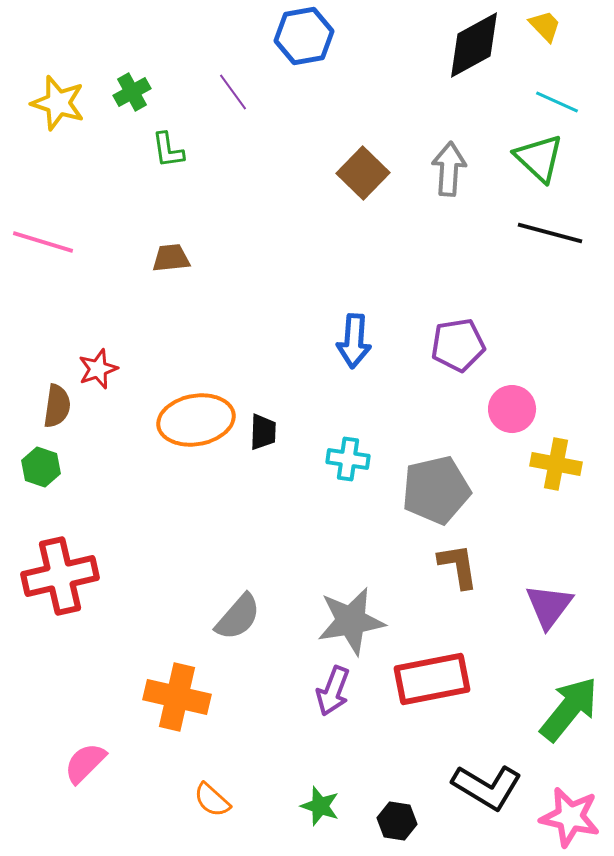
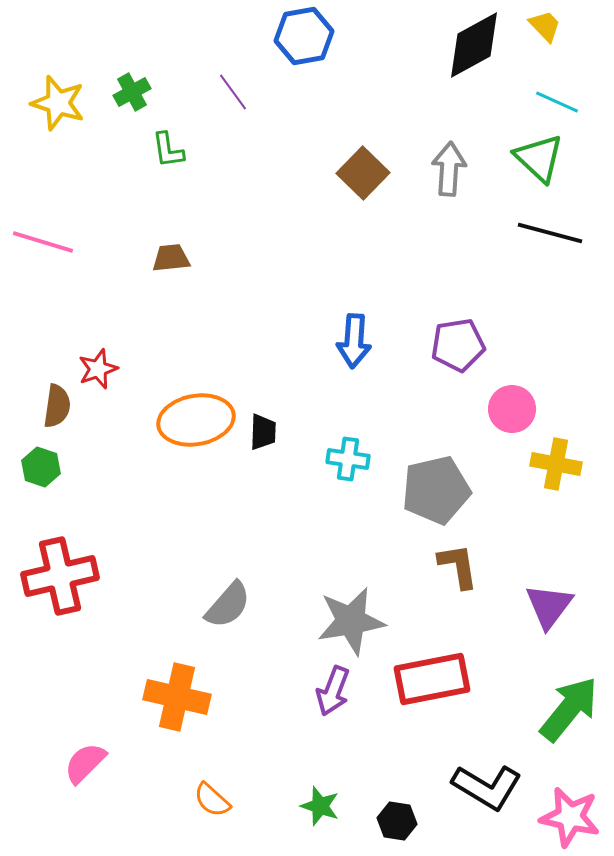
gray semicircle: moved 10 px left, 12 px up
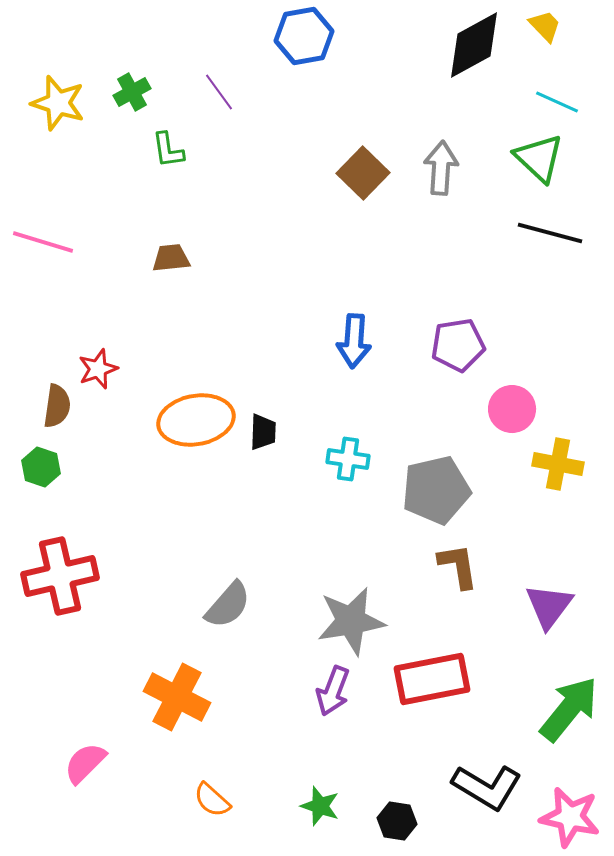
purple line: moved 14 px left
gray arrow: moved 8 px left, 1 px up
yellow cross: moved 2 px right
orange cross: rotated 14 degrees clockwise
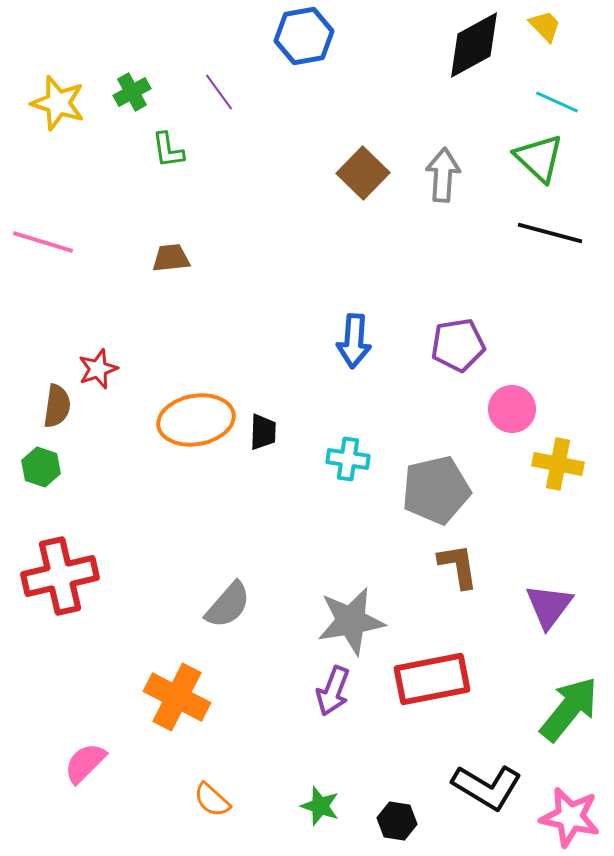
gray arrow: moved 2 px right, 7 px down
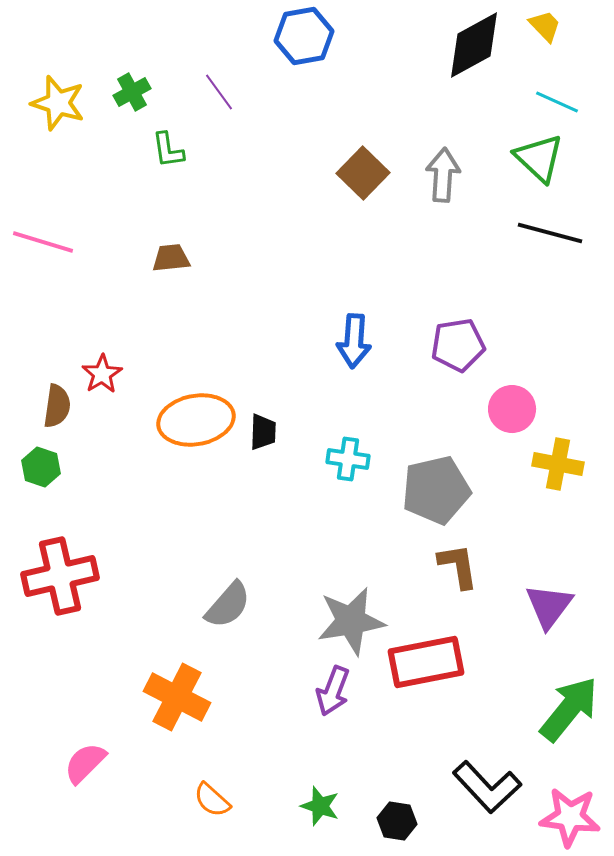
red star: moved 4 px right, 5 px down; rotated 12 degrees counterclockwise
red rectangle: moved 6 px left, 17 px up
black L-shape: rotated 16 degrees clockwise
pink star: rotated 6 degrees counterclockwise
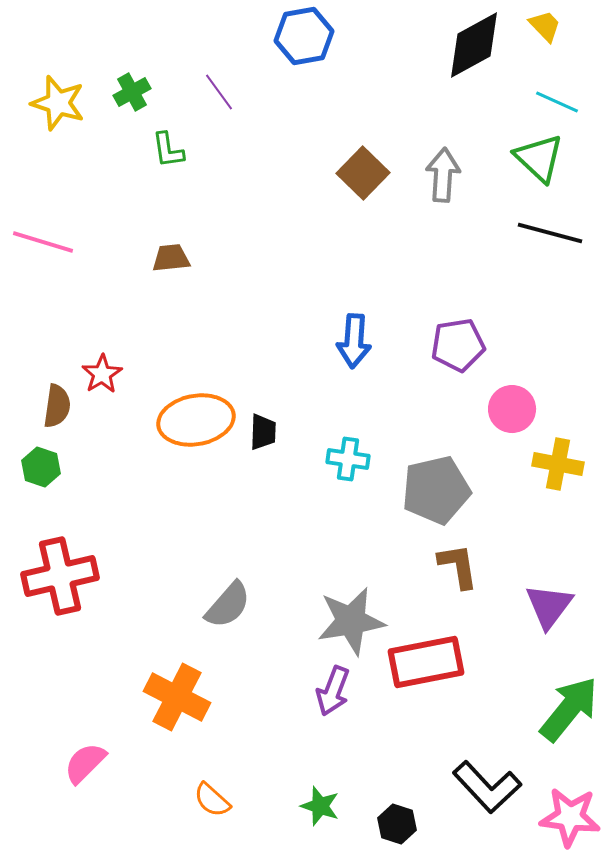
black hexagon: moved 3 px down; rotated 9 degrees clockwise
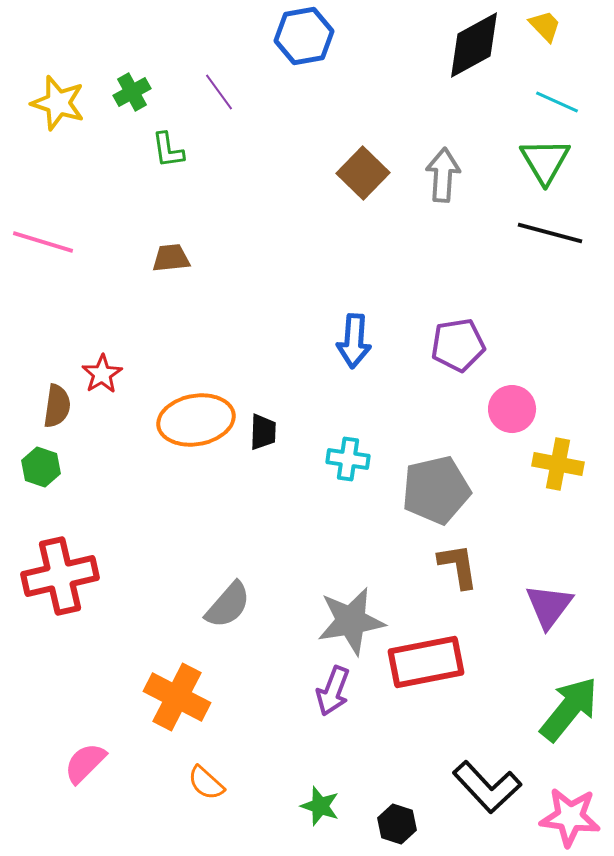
green triangle: moved 6 px right, 3 px down; rotated 16 degrees clockwise
orange semicircle: moved 6 px left, 17 px up
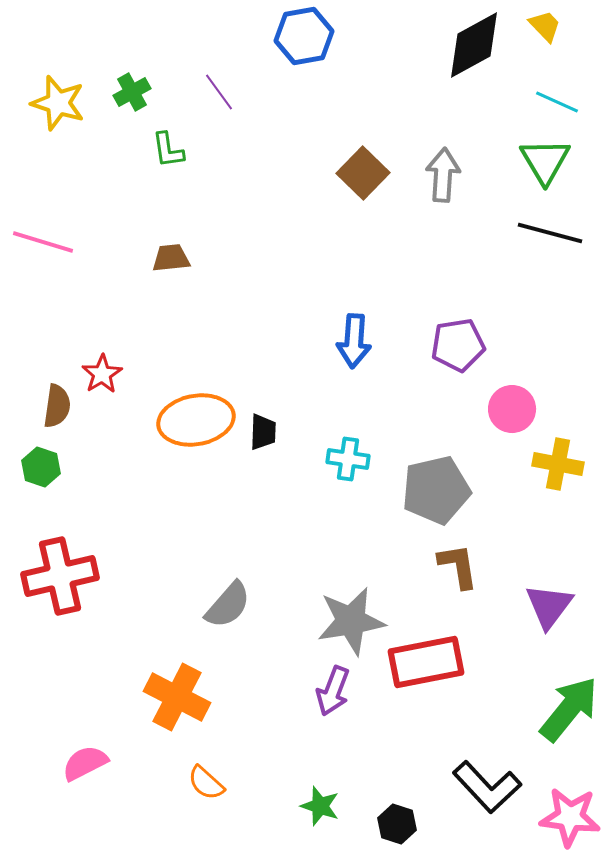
pink semicircle: rotated 18 degrees clockwise
